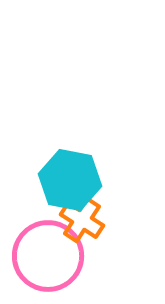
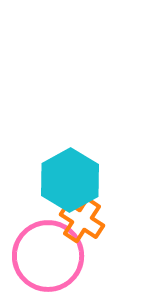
cyan hexagon: rotated 20 degrees clockwise
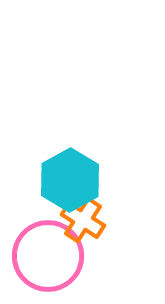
orange cross: moved 1 px right
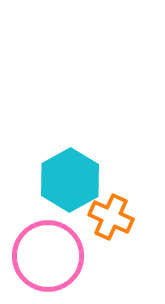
orange cross: moved 28 px right, 3 px up; rotated 9 degrees counterclockwise
